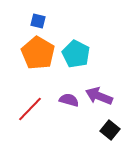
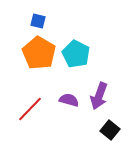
orange pentagon: moved 1 px right
purple arrow: rotated 92 degrees counterclockwise
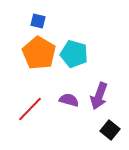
cyan pentagon: moved 2 px left; rotated 12 degrees counterclockwise
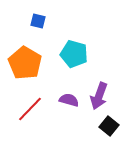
orange pentagon: moved 14 px left, 10 px down
black square: moved 1 px left, 4 px up
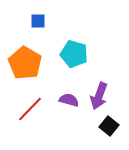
blue square: rotated 14 degrees counterclockwise
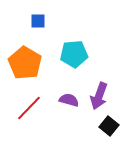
cyan pentagon: rotated 20 degrees counterclockwise
red line: moved 1 px left, 1 px up
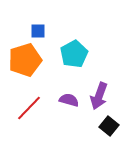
blue square: moved 10 px down
cyan pentagon: rotated 24 degrees counterclockwise
orange pentagon: moved 3 px up; rotated 24 degrees clockwise
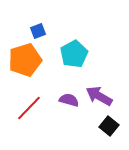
blue square: rotated 21 degrees counterclockwise
purple arrow: rotated 100 degrees clockwise
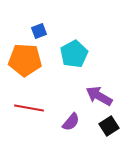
blue square: moved 1 px right
orange pentagon: rotated 20 degrees clockwise
purple semicircle: moved 2 px right, 22 px down; rotated 114 degrees clockwise
red line: rotated 56 degrees clockwise
black square: rotated 18 degrees clockwise
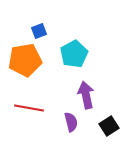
orange pentagon: rotated 12 degrees counterclockwise
purple arrow: moved 13 px left, 1 px up; rotated 48 degrees clockwise
purple semicircle: rotated 54 degrees counterclockwise
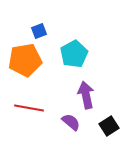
purple semicircle: rotated 36 degrees counterclockwise
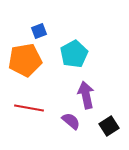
purple semicircle: moved 1 px up
